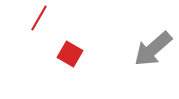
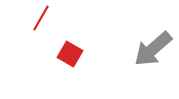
red line: moved 2 px right
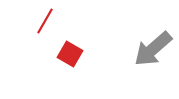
red line: moved 4 px right, 3 px down
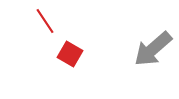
red line: rotated 64 degrees counterclockwise
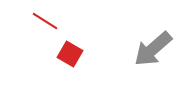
red line: rotated 24 degrees counterclockwise
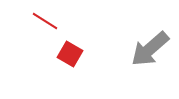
gray arrow: moved 3 px left
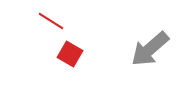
red line: moved 6 px right
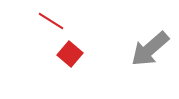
red square: rotated 10 degrees clockwise
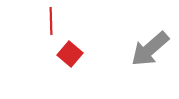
red line: rotated 56 degrees clockwise
